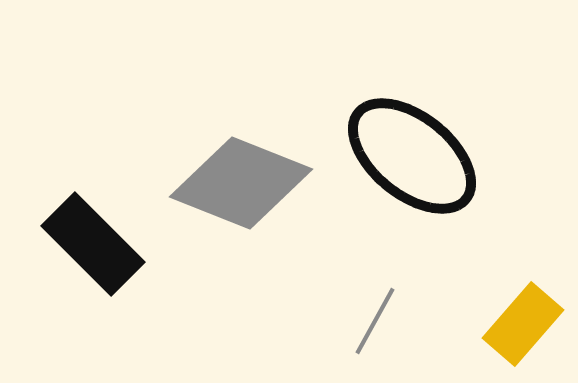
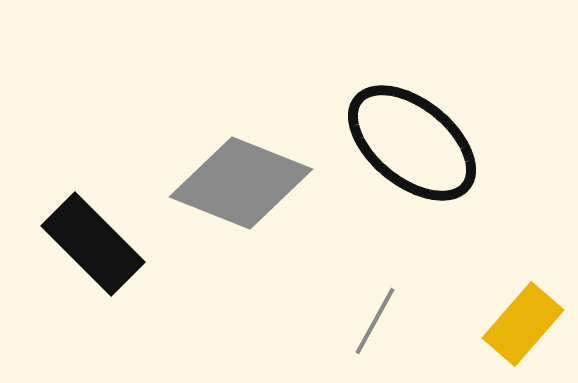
black ellipse: moved 13 px up
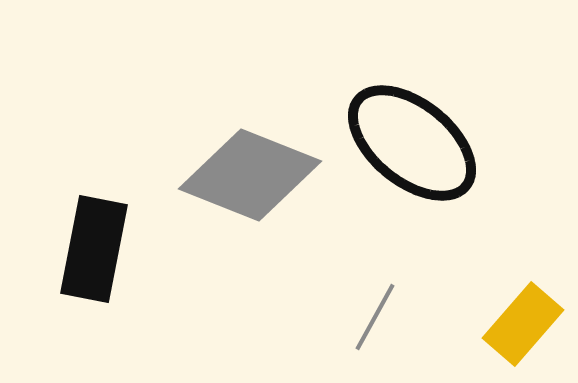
gray diamond: moved 9 px right, 8 px up
black rectangle: moved 1 px right, 5 px down; rotated 56 degrees clockwise
gray line: moved 4 px up
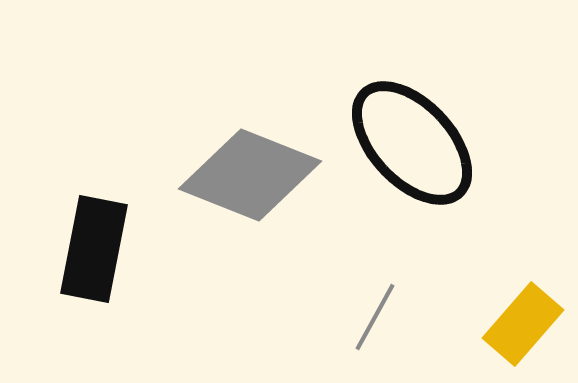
black ellipse: rotated 8 degrees clockwise
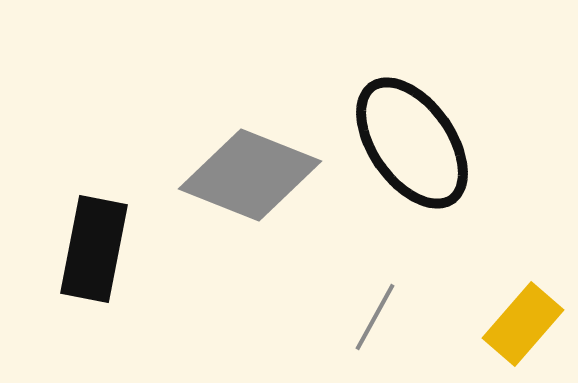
black ellipse: rotated 8 degrees clockwise
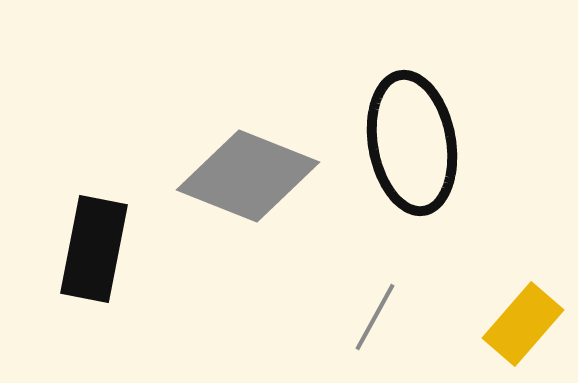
black ellipse: rotated 25 degrees clockwise
gray diamond: moved 2 px left, 1 px down
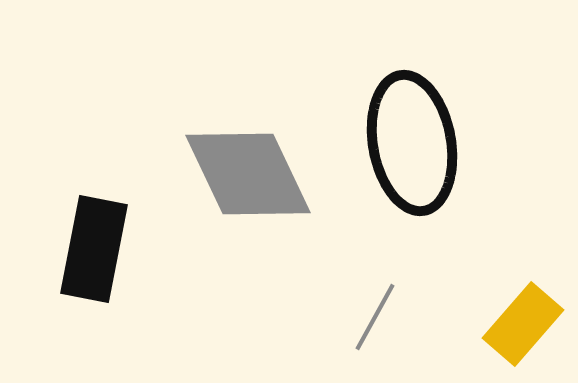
gray diamond: moved 2 px up; rotated 43 degrees clockwise
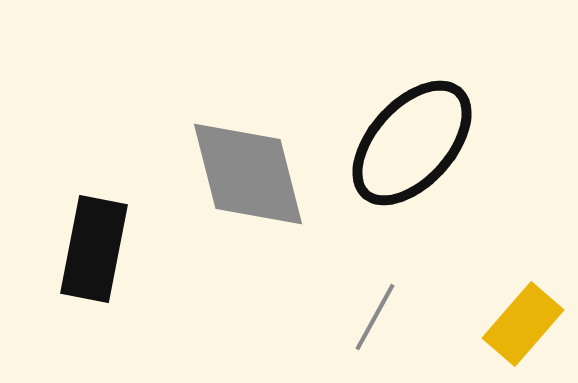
black ellipse: rotated 52 degrees clockwise
gray diamond: rotated 11 degrees clockwise
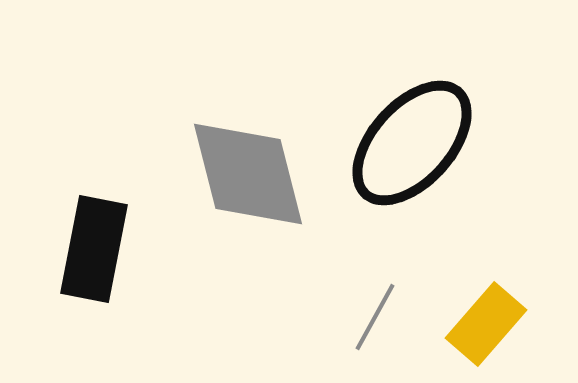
yellow rectangle: moved 37 px left
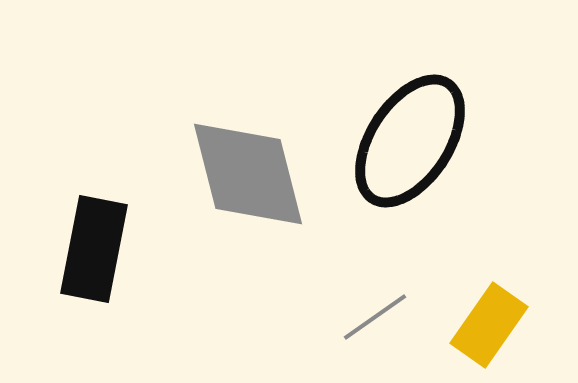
black ellipse: moved 2 px left, 2 px up; rotated 9 degrees counterclockwise
gray line: rotated 26 degrees clockwise
yellow rectangle: moved 3 px right, 1 px down; rotated 6 degrees counterclockwise
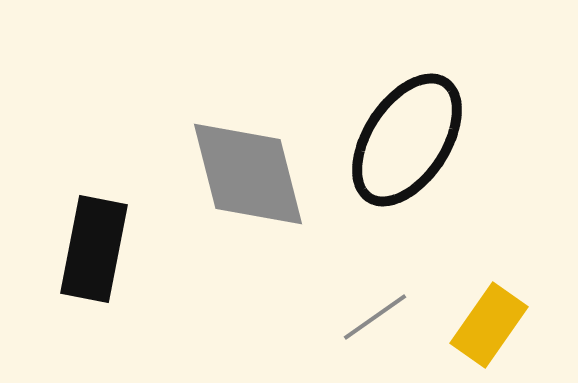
black ellipse: moved 3 px left, 1 px up
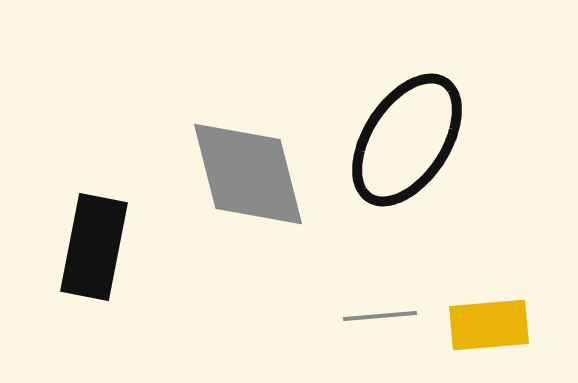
black rectangle: moved 2 px up
gray line: moved 5 px right, 1 px up; rotated 30 degrees clockwise
yellow rectangle: rotated 50 degrees clockwise
